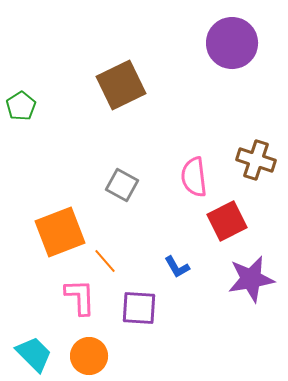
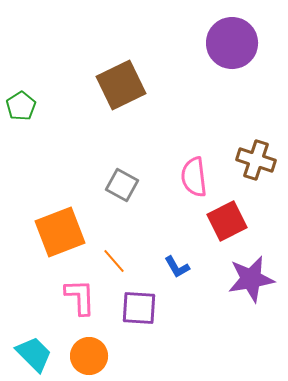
orange line: moved 9 px right
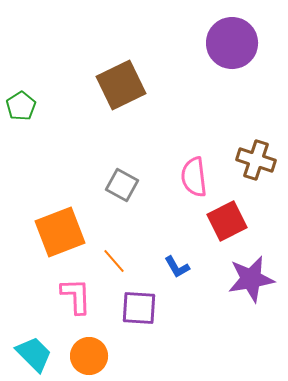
pink L-shape: moved 4 px left, 1 px up
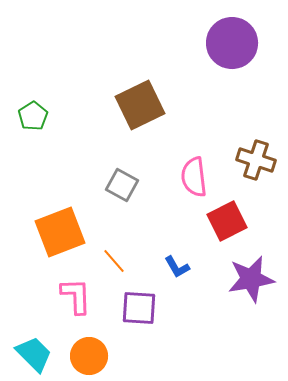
brown square: moved 19 px right, 20 px down
green pentagon: moved 12 px right, 10 px down
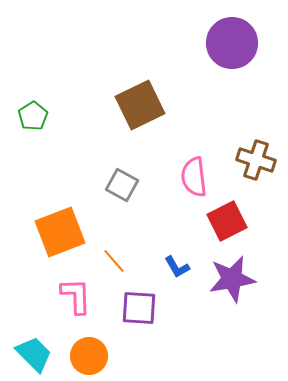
purple star: moved 19 px left
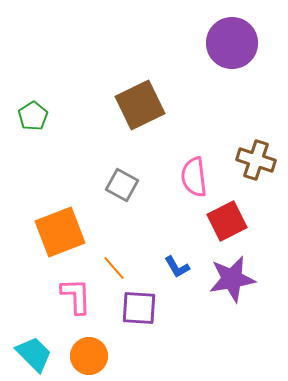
orange line: moved 7 px down
